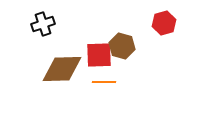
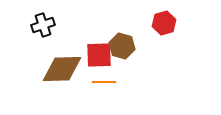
black cross: moved 1 px down
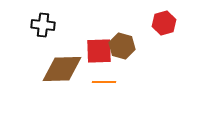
black cross: rotated 25 degrees clockwise
red square: moved 4 px up
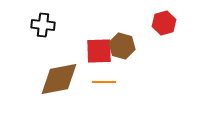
brown diamond: moved 3 px left, 10 px down; rotated 9 degrees counterclockwise
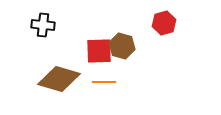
brown diamond: rotated 27 degrees clockwise
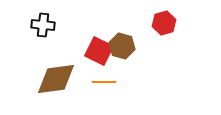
red square: rotated 28 degrees clockwise
brown diamond: moved 3 px left; rotated 24 degrees counterclockwise
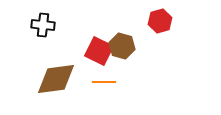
red hexagon: moved 4 px left, 2 px up
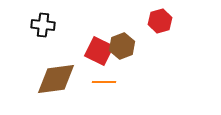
brown hexagon: rotated 25 degrees clockwise
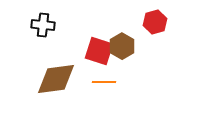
red hexagon: moved 5 px left, 1 px down
brown hexagon: rotated 10 degrees counterclockwise
red square: rotated 8 degrees counterclockwise
